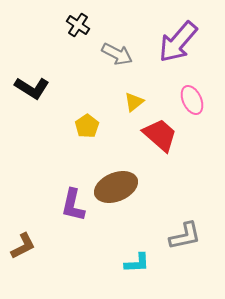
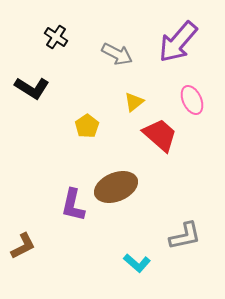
black cross: moved 22 px left, 12 px down
cyan L-shape: rotated 44 degrees clockwise
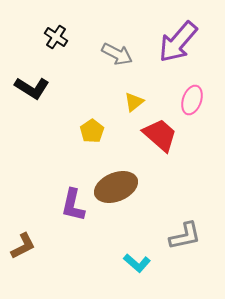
pink ellipse: rotated 44 degrees clockwise
yellow pentagon: moved 5 px right, 5 px down
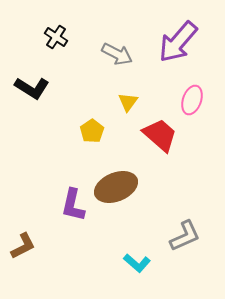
yellow triangle: moved 6 px left; rotated 15 degrees counterclockwise
gray L-shape: rotated 12 degrees counterclockwise
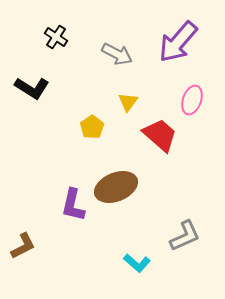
yellow pentagon: moved 4 px up
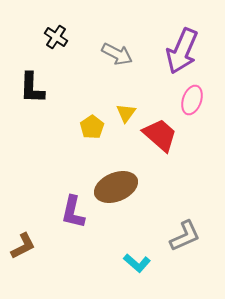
purple arrow: moved 4 px right, 9 px down; rotated 18 degrees counterclockwise
black L-shape: rotated 60 degrees clockwise
yellow triangle: moved 2 px left, 11 px down
purple L-shape: moved 7 px down
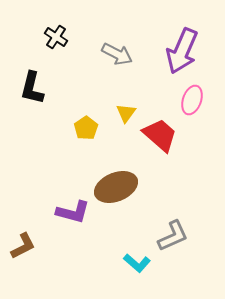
black L-shape: rotated 12 degrees clockwise
yellow pentagon: moved 6 px left, 1 px down
purple L-shape: rotated 88 degrees counterclockwise
gray L-shape: moved 12 px left
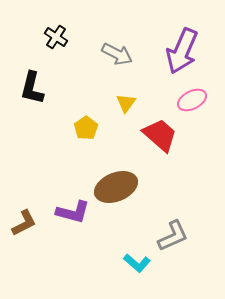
pink ellipse: rotated 44 degrees clockwise
yellow triangle: moved 10 px up
brown L-shape: moved 1 px right, 23 px up
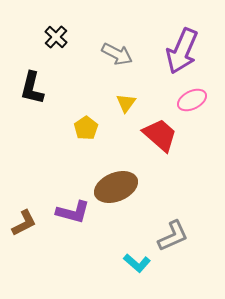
black cross: rotated 10 degrees clockwise
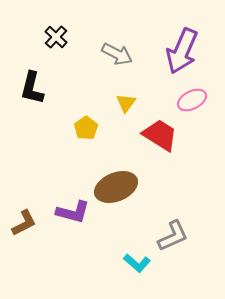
red trapezoid: rotated 9 degrees counterclockwise
